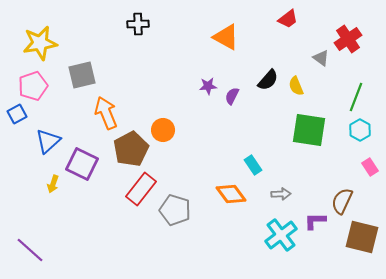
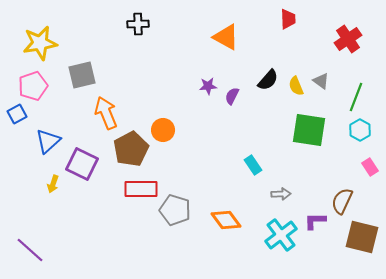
red trapezoid: rotated 55 degrees counterclockwise
gray triangle: moved 23 px down
red rectangle: rotated 52 degrees clockwise
orange diamond: moved 5 px left, 26 px down
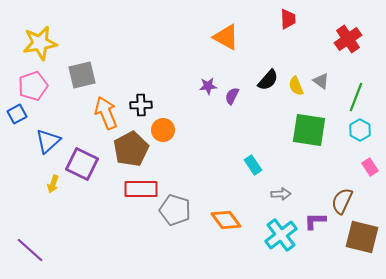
black cross: moved 3 px right, 81 px down
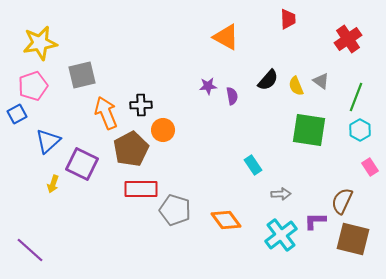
purple semicircle: rotated 144 degrees clockwise
brown square: moved 9 px left, 2 px down
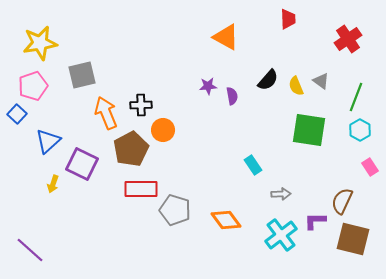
blue square: rotated 18 degrees counterclockwise
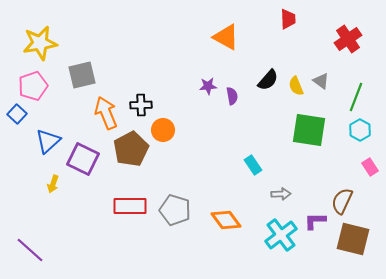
purple square: moved 1 px right, 5 px up
red rectangle: moved 11 px left, 17 px down
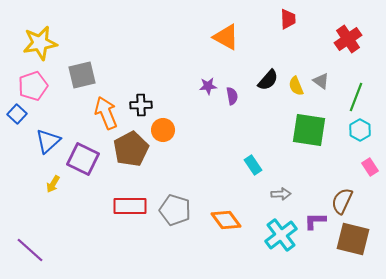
yellow arrow: rotated 12 degrees clockwise
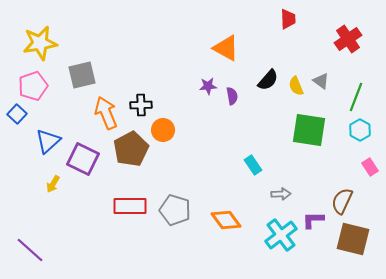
orange triangle: moved 11 px down
purple L-shape: moved 2 px left, 1 px up
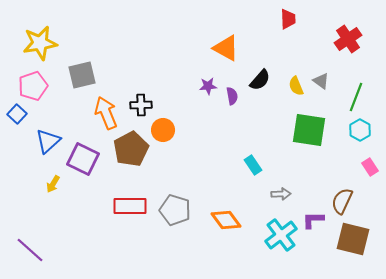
black semicircle: moved 8 px left
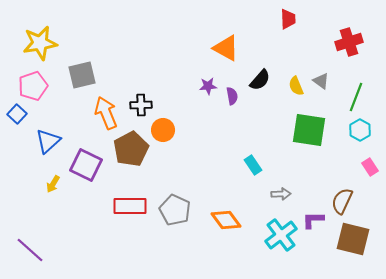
red cross: moved 1 px right, 3 px down; rotated 16 degrees clockwise
purple square: moved 3 px right, 6 px down
gray pentagon: rotated 8 degrees clockwise
